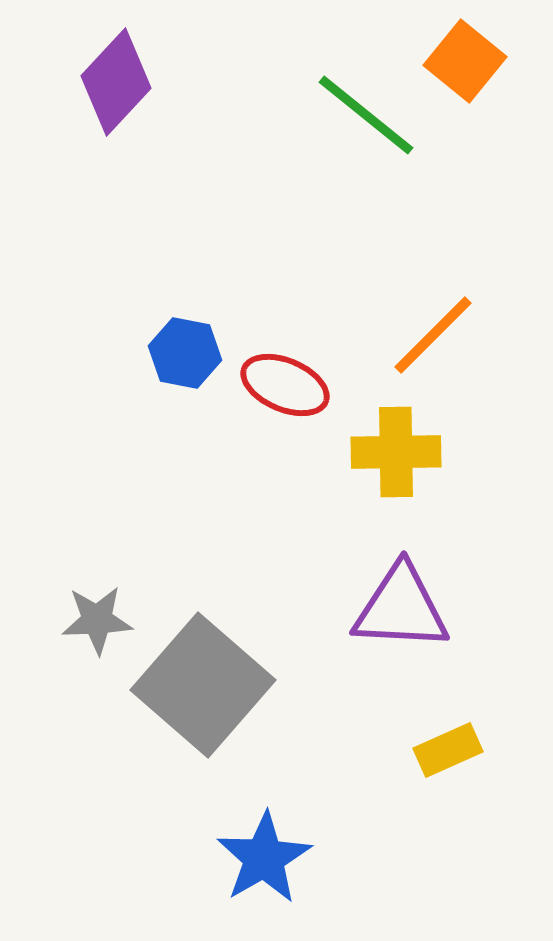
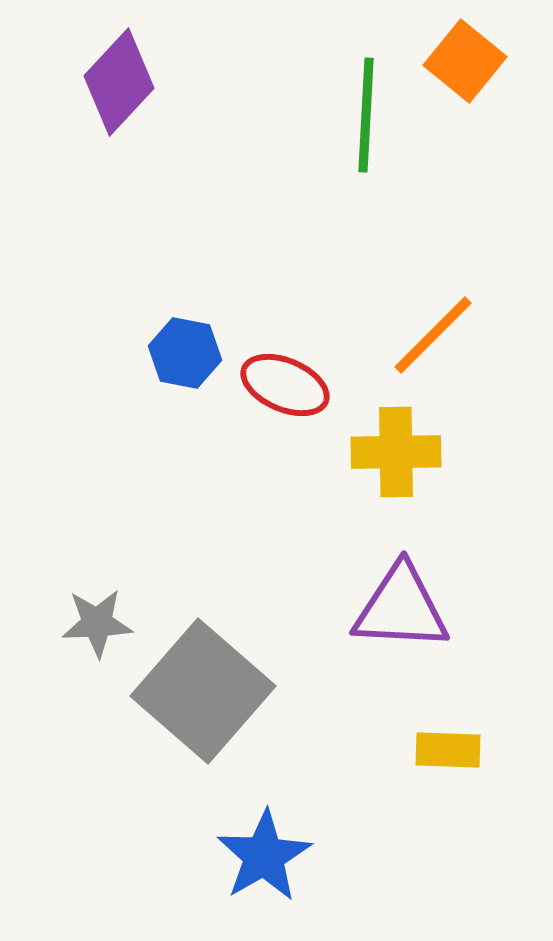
purple diamond: moved 3 px right
green line: rotated 54 degrees clockwise
gray star: moved 3 px down
gray square: moved 6 px down
yellow rectangle: rotated 26 degrees clockwise
blue star: moved 2 px up
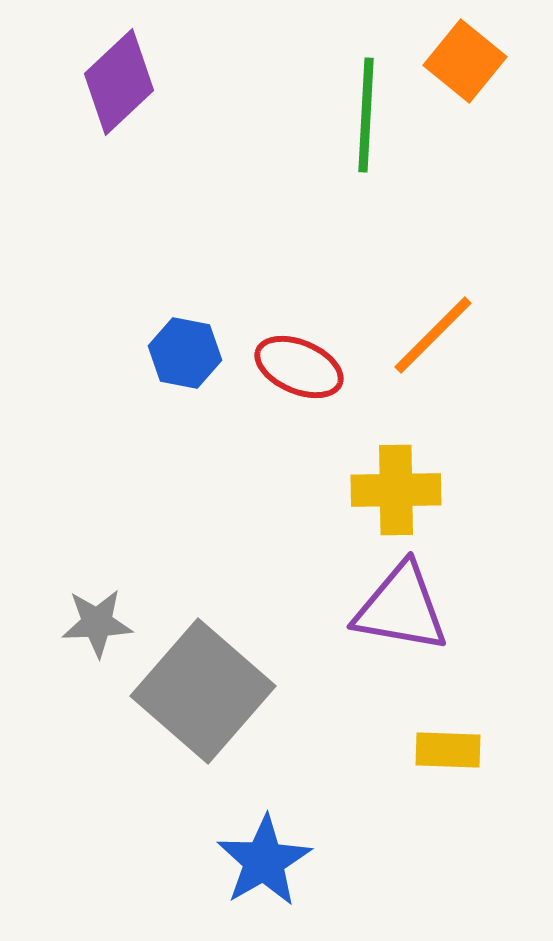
purple diamond: rotated 4 degrees clockwise
red ellipse: moved 14 px right, 18 px up
yellow cross: moved 38 px down
purple triangle: rotated 7 degrees clockwise
blue star: moved 5 px down
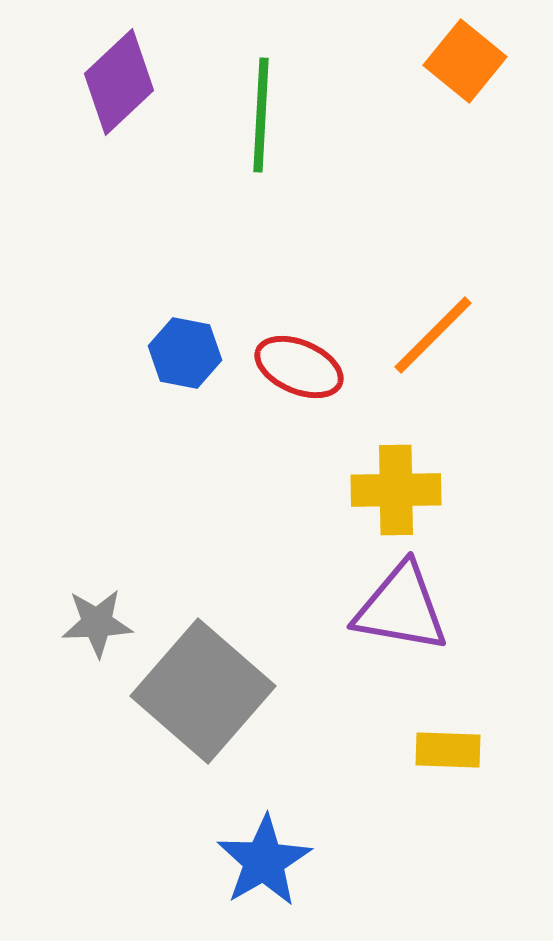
green line: moved 105 px left
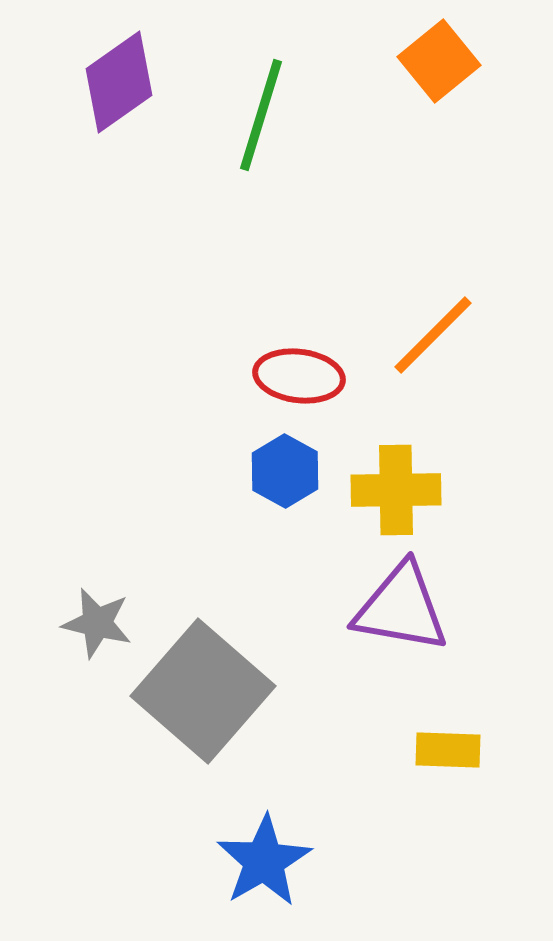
orange square: moved 26 px left; rotated 12 degrees clockwise
purple diamond: rotated 8 degrees clockwise
green line: rotated 14 degrees clockwise
blue hexagon: moved 100 px right, 118 px down; rotated 18 degrees clockwise
red ellipse: moved 9 px down; rotated 16 degrees counterclockwise
gray star: rotated 16 degrees clockwise
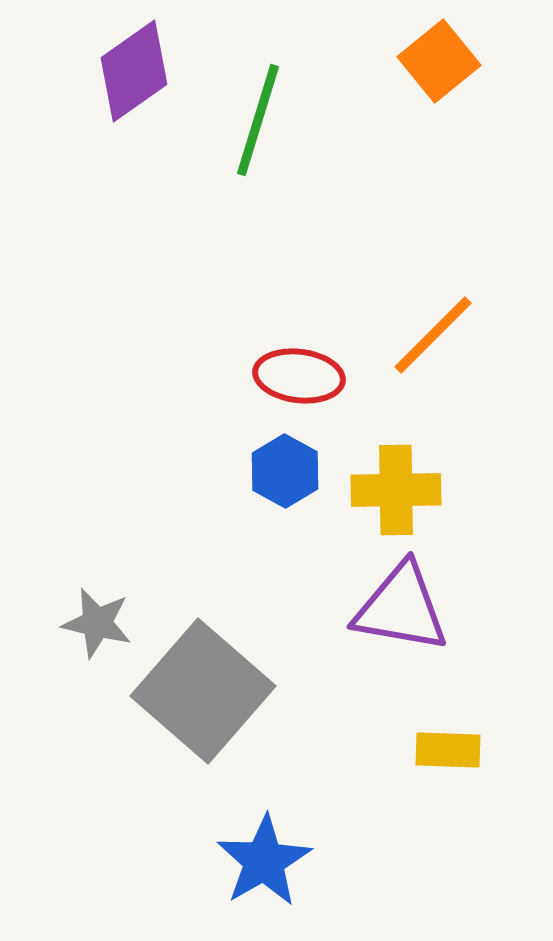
purple diamond: moved 15 px right, 11 px up
green line: moved 3 px left, 5 px down
